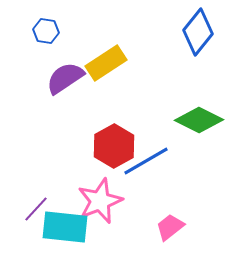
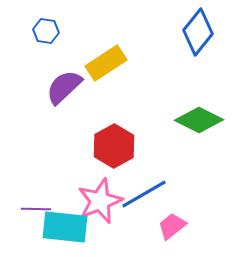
purple semicircle: moved 1 px left, 9 px down; rotated 9 degrees counterclockwise
blue line: moved 2 px left, 33 px down
purple line: rotated 48 degrees clockwise
pink trapezoid: moved 2 px right, 1 px up
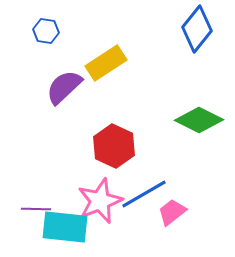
blue diamond: moved 1 px left, 3 px up
red hexagon: rotated 6 degrees counterclockwise
pink trapezoid: moved 14 px up
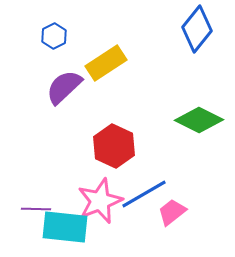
blue hexagon: moved 8 px right, 5 px down; rotated 25 degrees clockwise
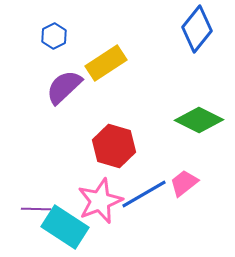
red hexagon: rotated 9 degrees counterclockwise
pink trapezoid: moved 12 px right, 29 px up
cyan rectangle: rotated 27 degrees clockwise
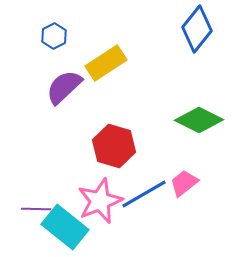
cyan rectangle: rotated 6 degrees clockwise
